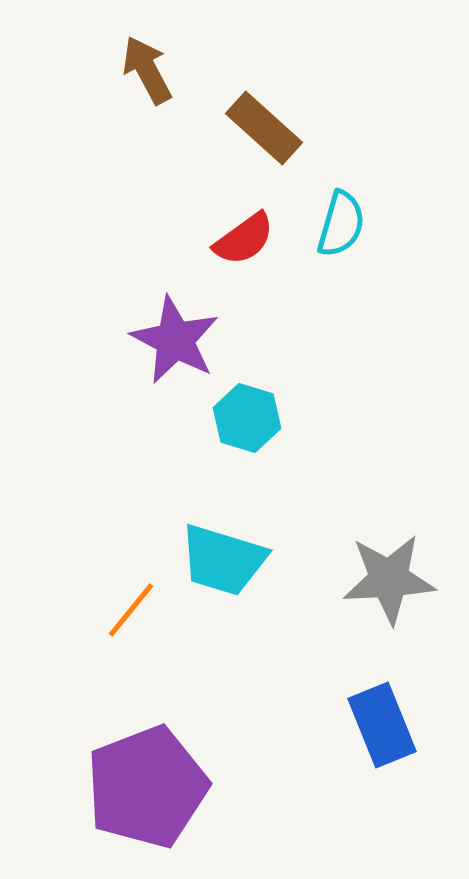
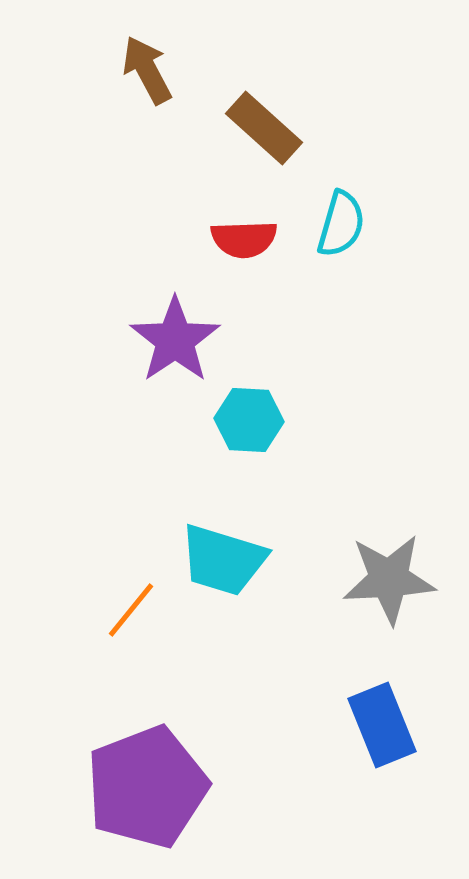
red semicircle: rotated 34 degrees clockwise
purple star: rotated 10 degrees clockwise
cyan hexagon: moved 2 px right, 2 px down; rotated 14 degrees counterclockwise
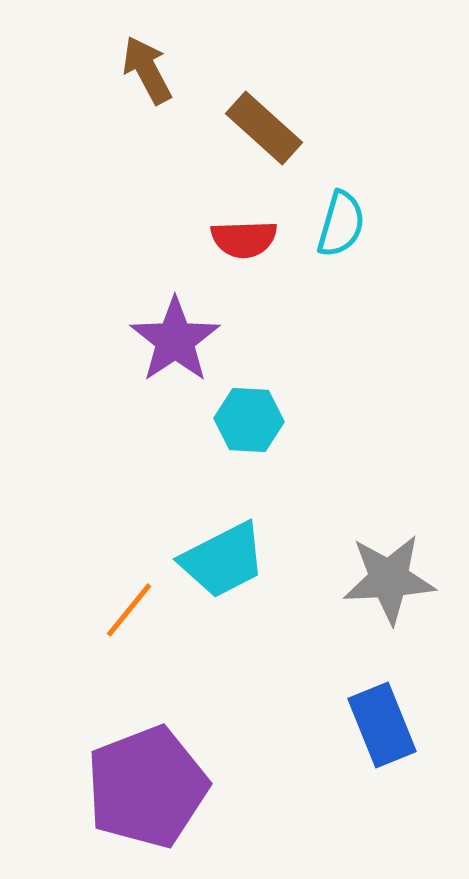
cyan trapezoid: rotated 44 degrees counterclockwise
orange line: moved 2 px left
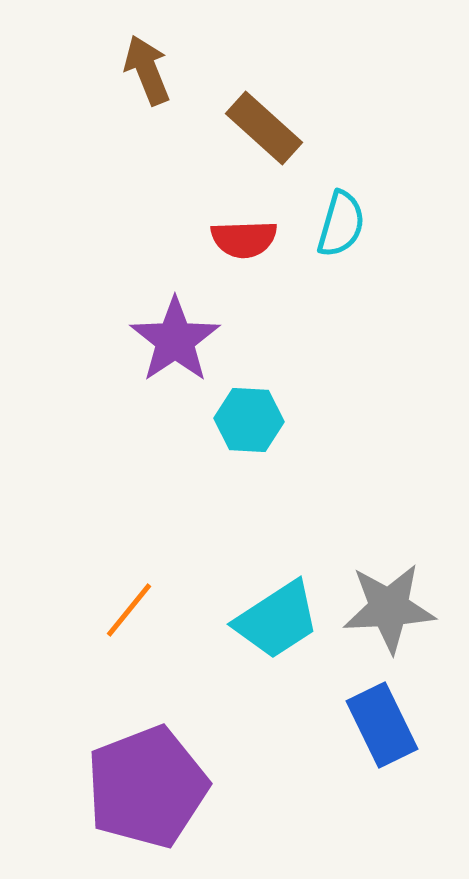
brown arrow: rotated 6 degrees clockwise
cyan trapezoid: moved 54 px right, 60 px down; rotated 6 degrees counterclockwise
gray star: moved 29 px down
blue rectangle: rotated 4 degrees counterclockwise
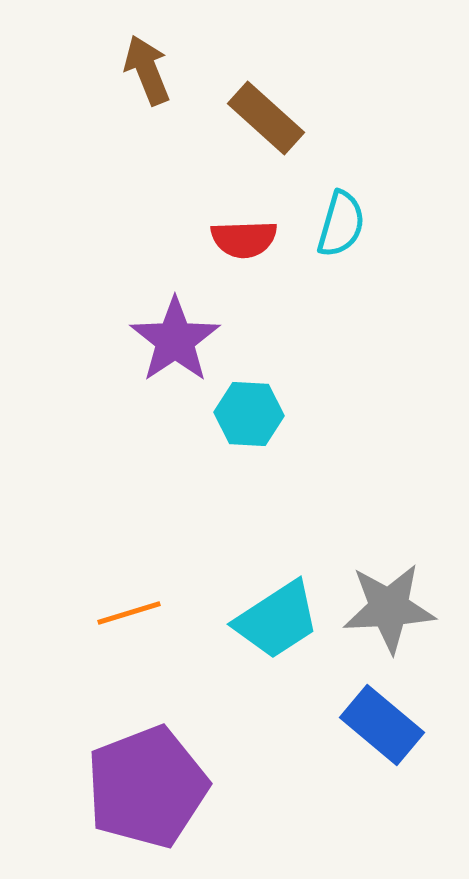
brown rectangle: moved 2 px right, 10 px up
cyan hexagon: moved 6 px up
orange line: moved 3 px down; rotated 34 degrees clockwise
blue rectangle: rotated 24 degrees counterclockwise
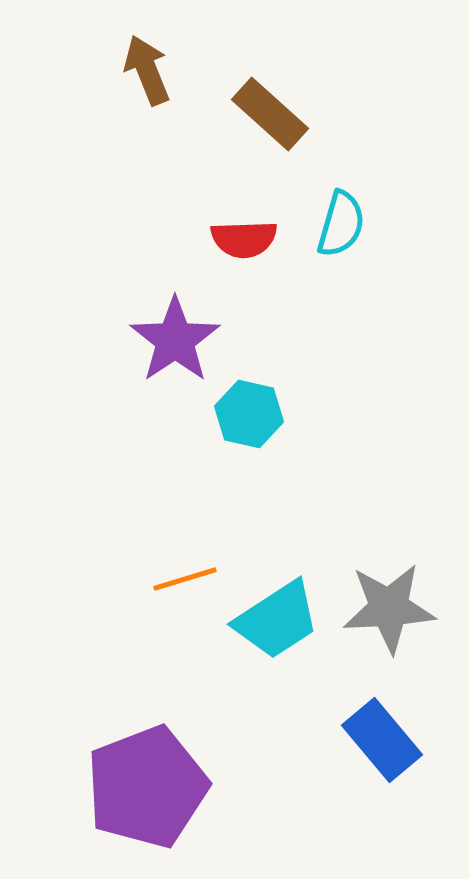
brown rectangle: moved 4 px right, 4 px up
cyan hexagon: rotated 10 degrees clockwise
orange line: moved 56 px right, 34 px up
blue rectangle: moved 15 px down; rotated 10 degrees clockwise
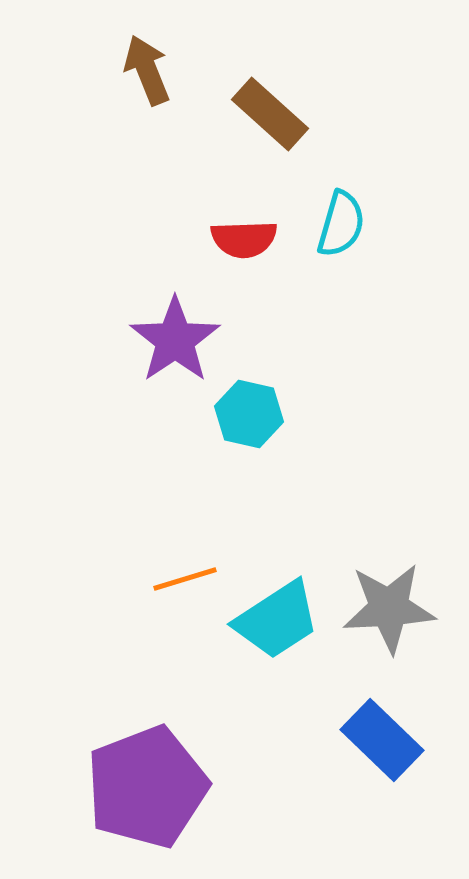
blue rectangle: rotated 6 degrees counterclockwise
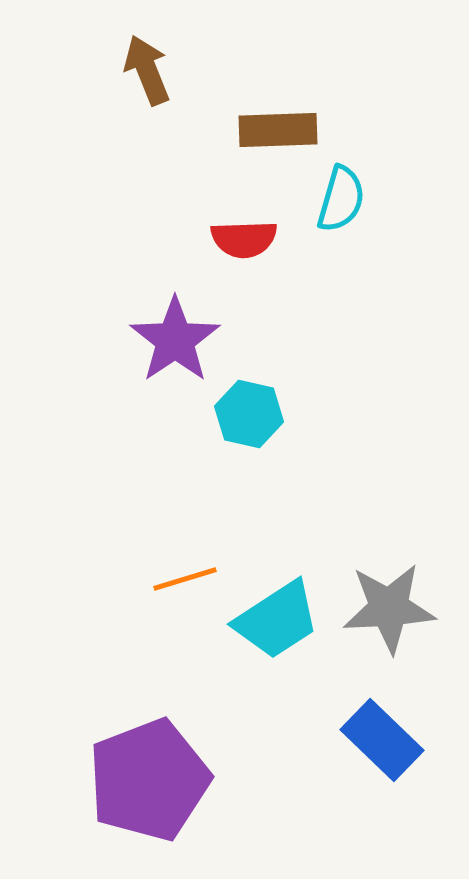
brown rectangle: moved 8 px right, 16 px down; rotated 44 degrees counterclockwise
cyan semicircle: moved 25 px up
purple pentagon: moved 2 px right, 7 px up
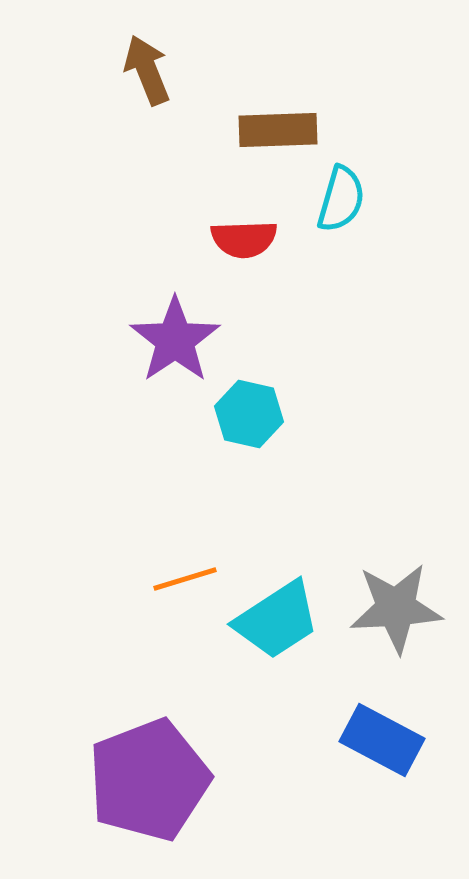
gray star: moved 7 px right
blue rectangle: rotated 16 degrees counterclockwise
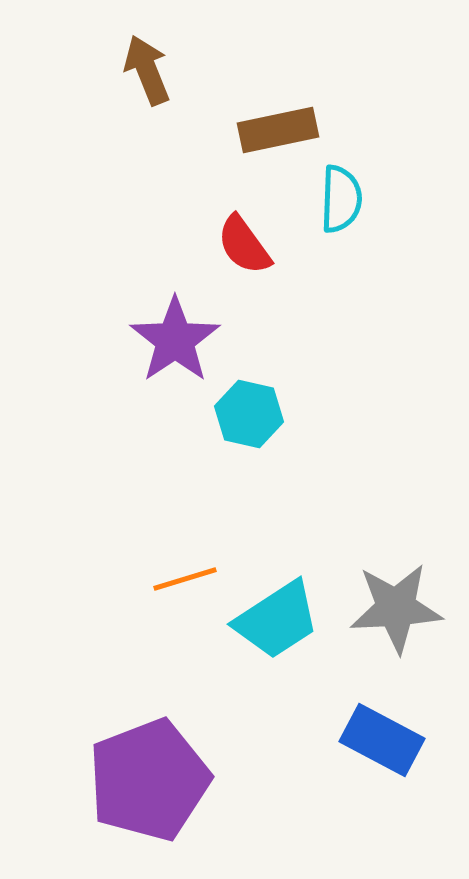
brown rectangle: rotated 10 degrees counterclockwise
cyan semicircle: rotated 14 degrees counterclockwise
red semicircle: moved 6 px down; rotated 56 degrees clockwise
